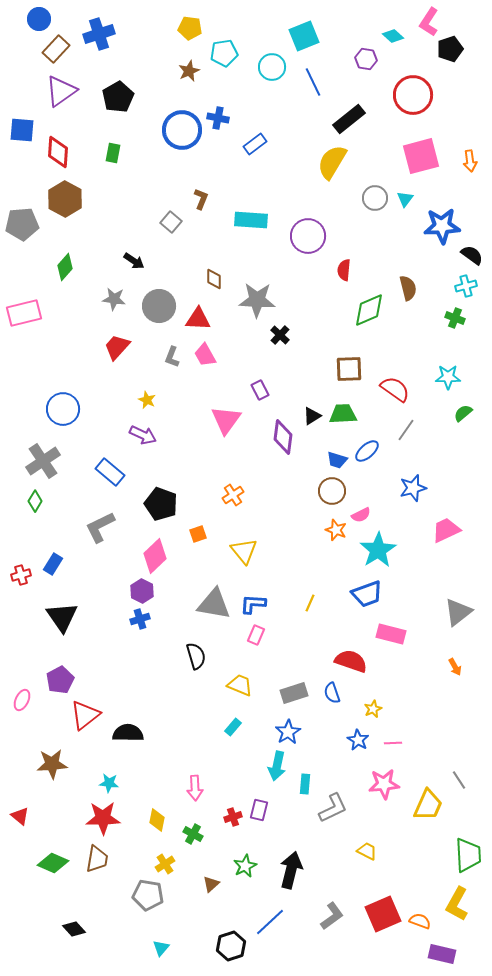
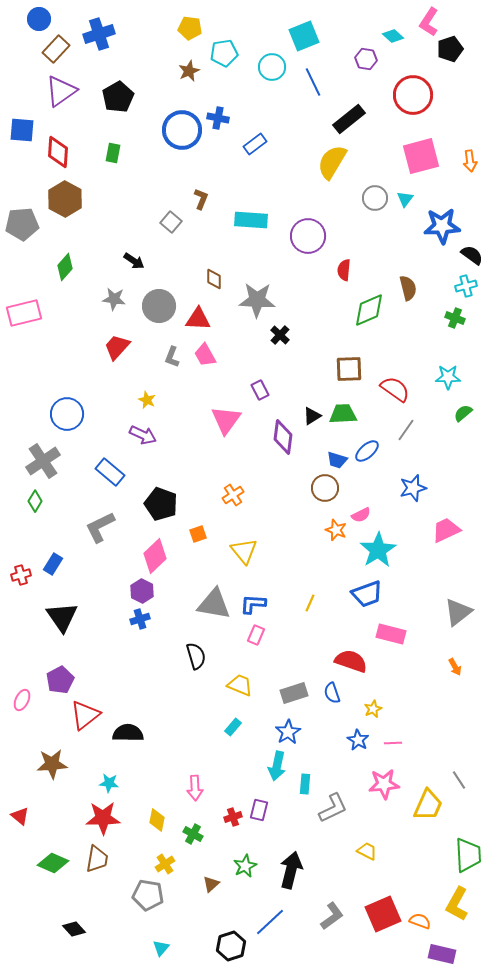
blue circle at (63, 409): moved 4 px right, 5 px down
brown circle at (332, 491): moved 7 px left, 3 px up
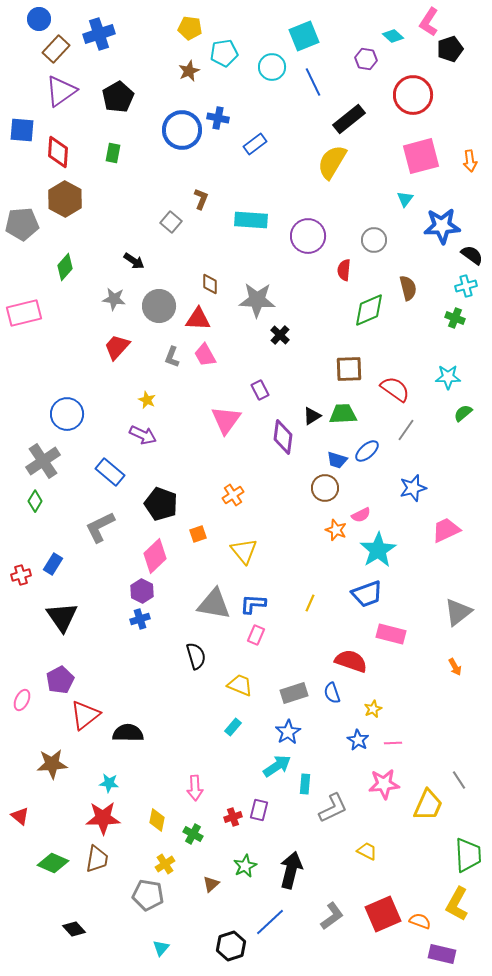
gray circle at (375, 198): moved 1 px left, 42 px down
brown diamond at (214, 279): moved 4 px left, 5 px down
cyan arrow at (277, 766): rotated 136 degrees counterclockwise
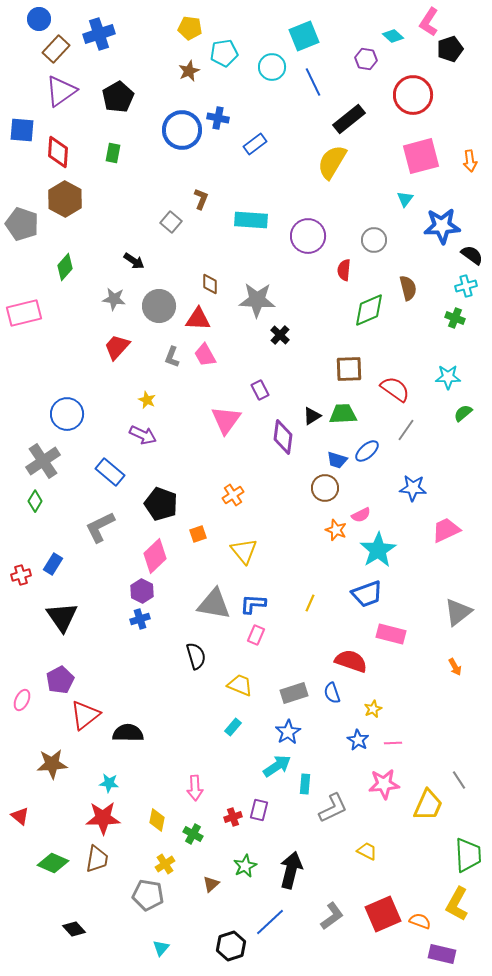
gray pentagon at (22, 224): rotated 24 degrees clockwise
blue star at (413, 488): rotated 20 degrees clockwise
